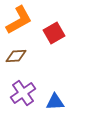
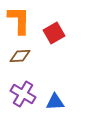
orange L-shape: rotated 60 degrees counterclockwise
brown diamond: moved 4 px right
purple cross: moved 1 px down; rotated 25 degrees counterclockwise
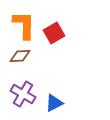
orange L-shape: moved 5 px right, 5 px down
blue triangle: moved 1 px left, 1 px down; rotated 24 degrees counterclockwise
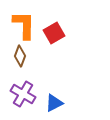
brown diamond: rotated 65 degrees counterclockwise
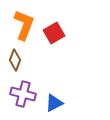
orange L-shape: rotated 20 degrees clockwise
brown diamond: moved 5 px left, 4 px down
purple cross: rotated 15 degrees counterclockwise
